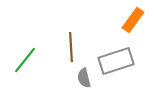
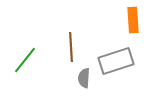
orange rectangle: rotated 40 degrees counterclockwise
gray semicircle: rotated 18 degrees clockwise
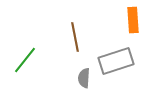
brown line: moved 4 px right, 10 px up; rotated 8 degrees counterclockwise
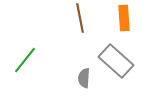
orange rectangle: moved 9 px left, 2 px up
brown line: moved 5 px right, 19 px up
gray rectangle: rotated 60 degrees clockwise
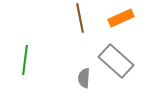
orange rectangle: moved 3 px left; rotated 70 degrees clockwise
green line: rotated 32 degrees counterclockwise
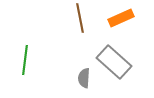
gray rectangle: moved 2 px left, 1 px down
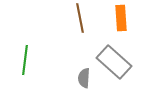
orange rectangle: rotated 70 degrees counterclockwise
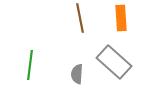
green line: moved 5 px right, 5 px down
gray semicircle: moved 7 px left, 4 px up
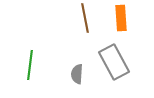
brown line: moved 5 px right
gray rectangle: rotated 20 degrees clockwise
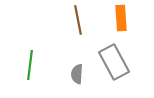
brown line: moved 7 px left, 2 px down
